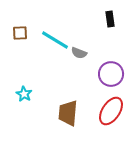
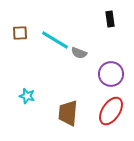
cyan star: moved 3 px right, 2 px down; rotated 14 degrees counterclockwise
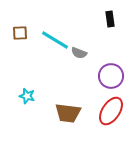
purple circle: moved 2 px down
brown trapezoid: rotated 88 degrees counterclockwise
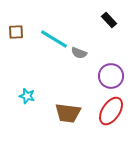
black rectangle: moved 1 px left, 1 px down; rotated 35 degrees counterclockwise
brown square: moved 4 px left, 1 px up
cyan line: moved 1 px left, 1 px up
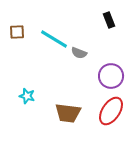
black rectangle: rotated 21 degrees clockwise
brown square: moved 1 px right
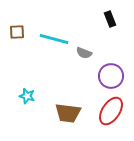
black rectangle: moved 1 px right, 1 px up
cyan line: rotated 16 degrees counterclockwise
gray semicircle: moved 5 px right
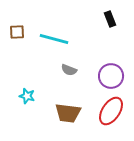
gray semicircle: moved 15 px left, 17 px down
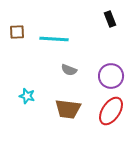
cyan line: rotated 12 degrees counterclockwise
brown trapezoid: moved 4 px up
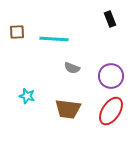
gray semicircle: moved 3 px right, 2 px up
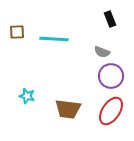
gray semicircle: moved 30 px right, 16 px up
